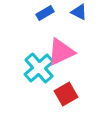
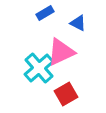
blue triangle: moved 1 px left, 11 px down
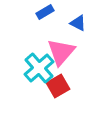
blue rectangle: moved 1 px up
pink triangle: rotated 24 degrees counterclockwise
red square: moved 8 px left, 8 px up
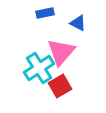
blue rectangle: moved 1 px down; rotated 18 degrees clockwise
cyan cross: rotated 8 degrees clockwise
red square: moved 2 px right
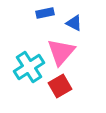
blue triangle: moved 4 px left
cyan cross: moved 10 px left, 1 px up
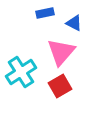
cyan cross: moved 8 px left, 5 px down
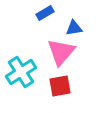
blue rectangle: rotated 18 degrees counterclockwise
blue triangle: moved 5 px down; rotated 36 degrees counterclockwise
red square: rotated 20 degrees clockwise
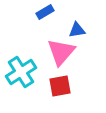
blue rectangle: moved 1 px up
blue triangle: moved 3 px right, 2 px down
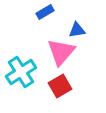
red square: rotated 20 degrees counterclockwise
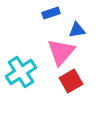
blue rectangle: moved 6 px right, 1 px down; rotated 12 degrees clockwise
red square: moved 11 px right, 5 px up
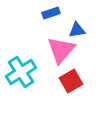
pink triangle: moved 2 px up
